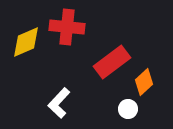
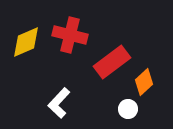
red cross: moved 3 px right, 8 px down; rotated 8 degrees clockwise
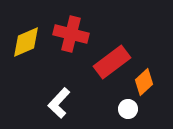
red cross: moved 1 px right, 1 px up
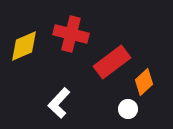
yellow diamond: moved 2 px left, 4 px down
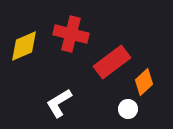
white L-shape: rotated 16 degrees clockwise
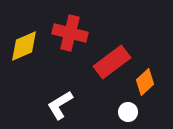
red cross: moved 1 px left, 1 px up
orange diamond: moved 1 px right
white L-shape: moved 1 px right, 2 px down
white circle: moved 3 px down
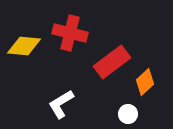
yellow diamond: rotated 28 degrees clockwise
white L-shape: moved 1 px right, 1 px up
white circle: moved 2 px down
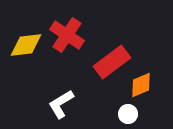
red cross: moved 3 px left, 2 px down; rotated 20 degrees clockwise
yellow diamond: moved 2 px right, 1 px up; rotated 12 degrees counterclockwise
orange diamond: moved 4 px left, 3 px down; rotated 20 degrees clockwise
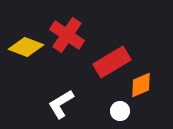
yellow diamond: moved 2 px down; rotated 28 degrees clockwise
red rectangle: rotated 6 degrees clockwise
white circle: moved 8 px left, 3 px up
